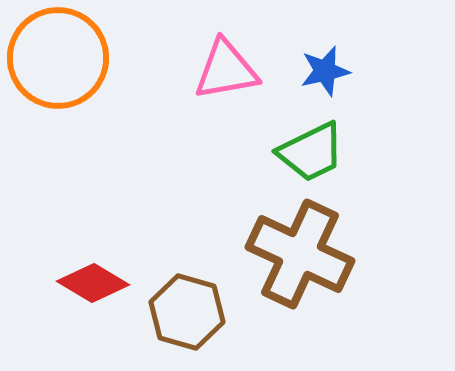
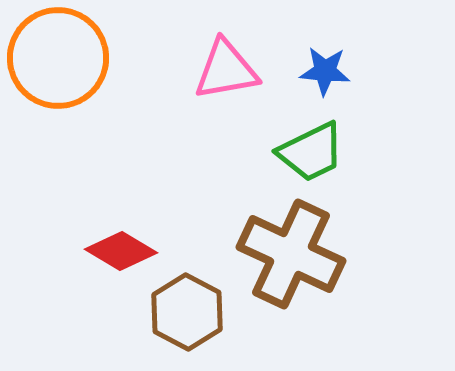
blue star: rotated 18 degrees clockwise
brown cross: moved 9 px left
red diamond: moved 28 px right, 32 px up
brown hexagon: rotated 12 degrees clockwise
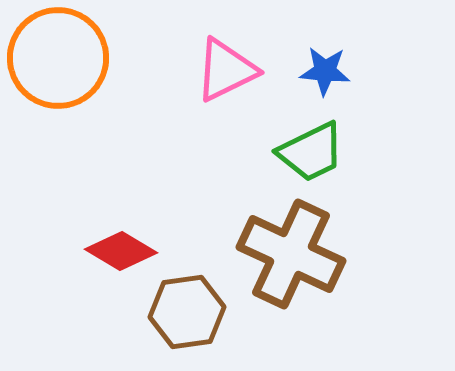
pink triangle: rotated 16 degrees counterclockwise
brown hexagon: rotated 24 degrees clockwise
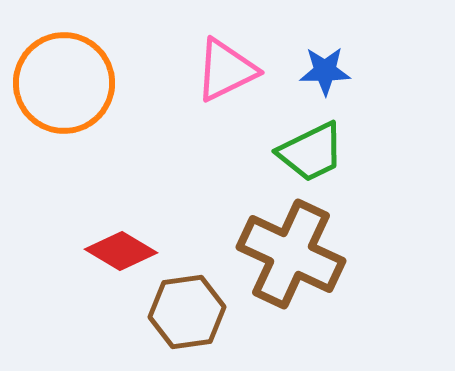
orange circle: moved 6 px right, 25 px down
blue star: rotated 6 degrees counterclockwise
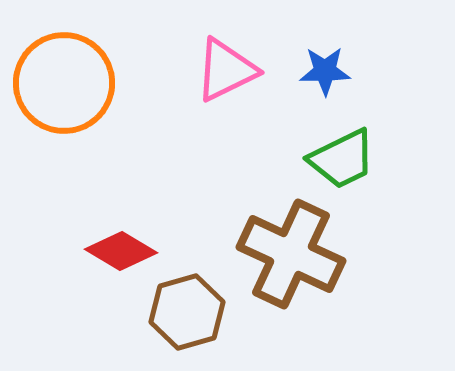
green trapezoid: moved 31 px right, 7 px down
brown hexagon: rotated 8 degrees counterclockwise
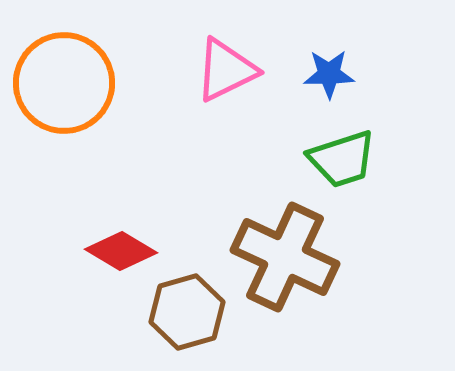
blue star: moved 4 px right, 3 px down
green trapezoid: rotated 8 degrees clockwise
brown cross: moved 6 px left, 3 px down
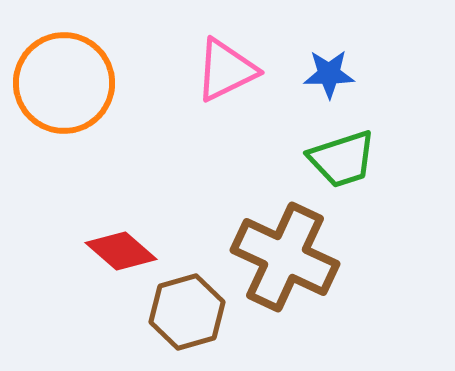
red diamond: rotated 10 degrees clockwise
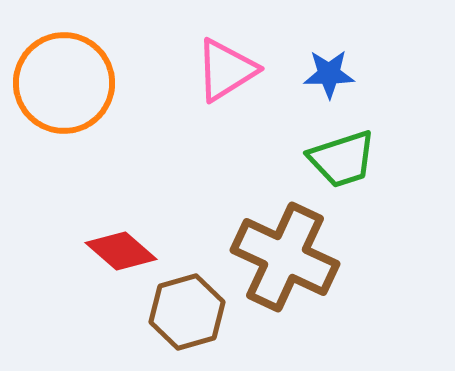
pink triangle: rotated 6 degrees counterclockwise
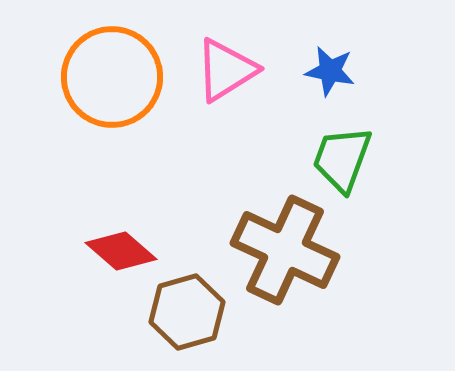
blue star: moved 1 px right, 3 px up; rotated 12 degrees clockwise
orange circle: moved 48 px right, 6 px up
green trapezoid: rotated 128 degrees clockwise
brown cross: moved 7 px up
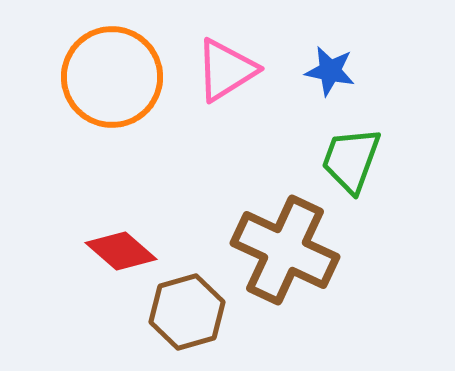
green trapezoid: moved 9 px right, 1 px down
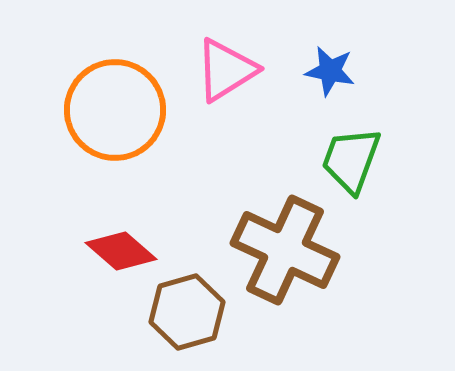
orange circle: moved 3 px right, 33 px down
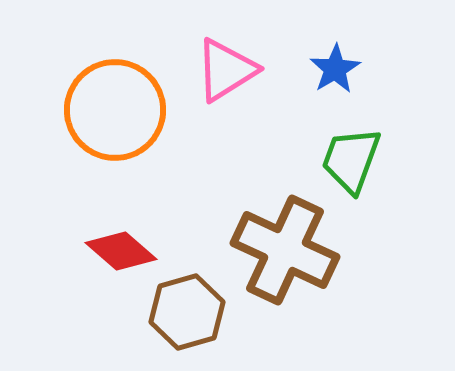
blue star: moved 5 px right, 2 px up; rotated 30 degrees clockwise
